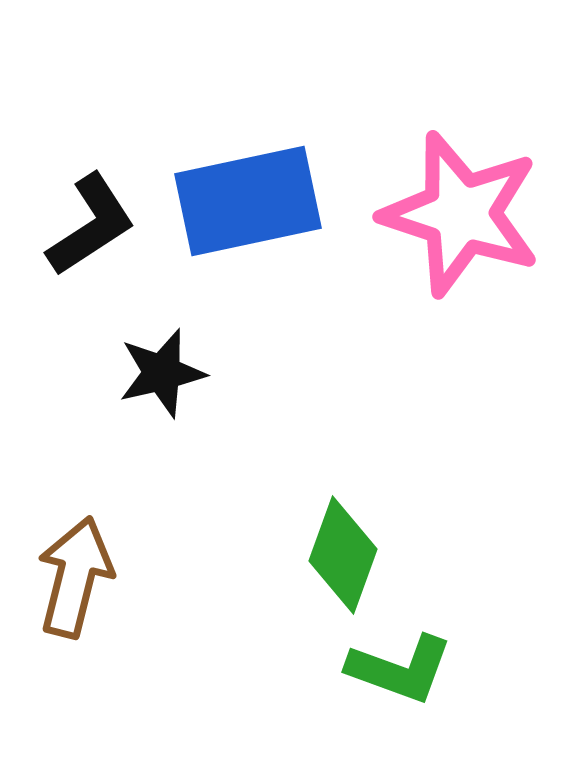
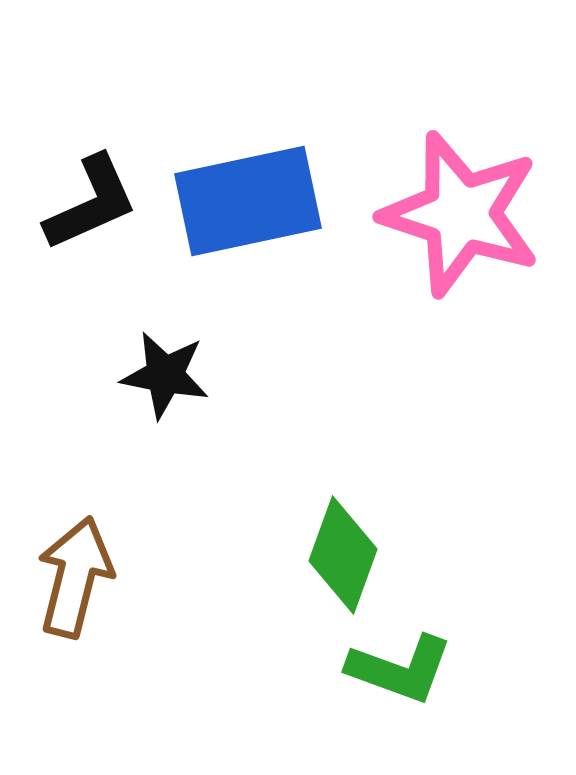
black L-shape: moved 22 px up; rotated 9 degrees clockwise
black star: moved 3 px right, 2 px down; rotated 24 degrees clockwise
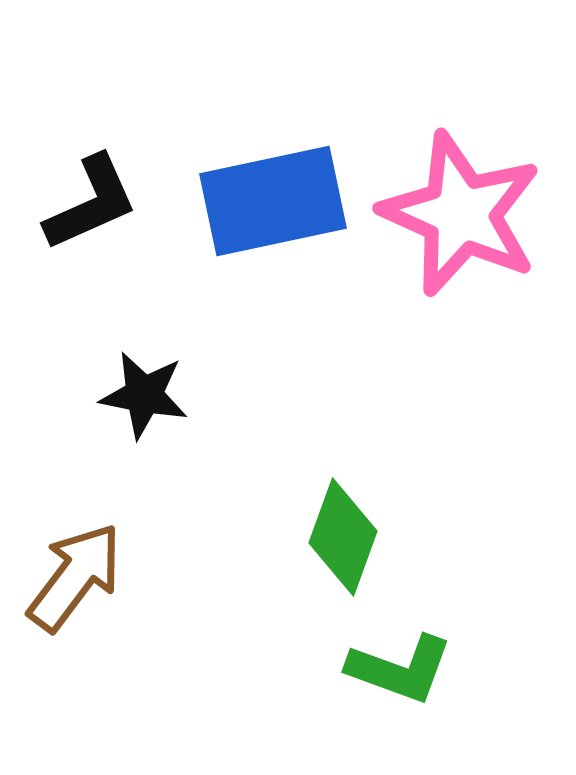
blue rectangle: moved 25 px right
pink star: rotated 6 degrees clockwise
black star: moved 21 px left, 20 px down
green diamond: moved 18 px up
brown arrow: rotated 23 degrees clockwise
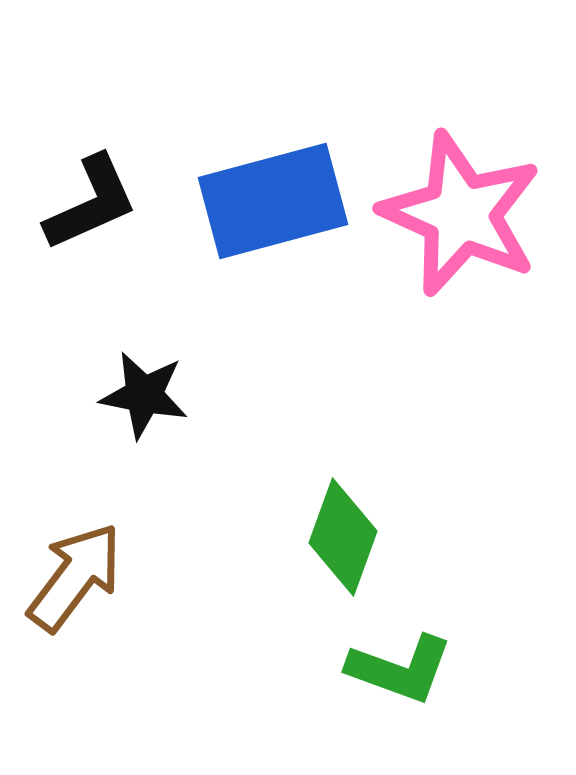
blue rectangle: rotated 3 degrees counterclockwise
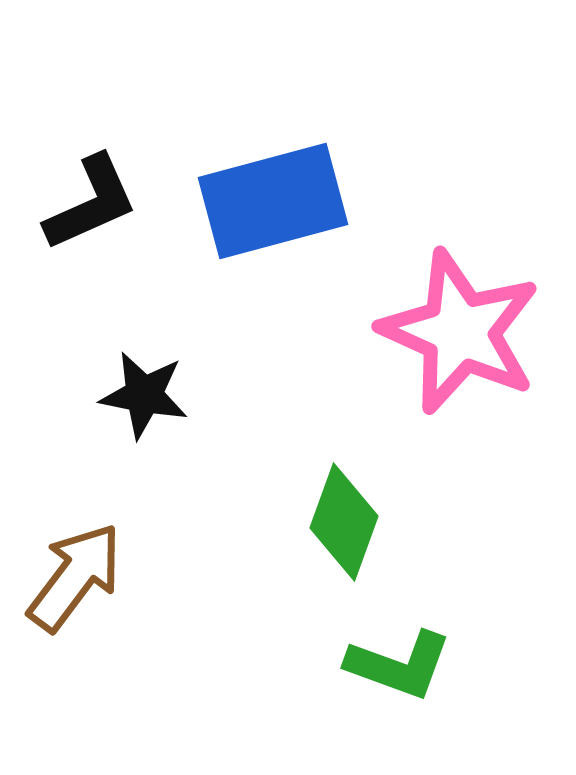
pink star: moved 1 px left, 118 px down
green diamond: moved 1 px right, 15 px up
green L-shape: moved 1 px left, 4 px up
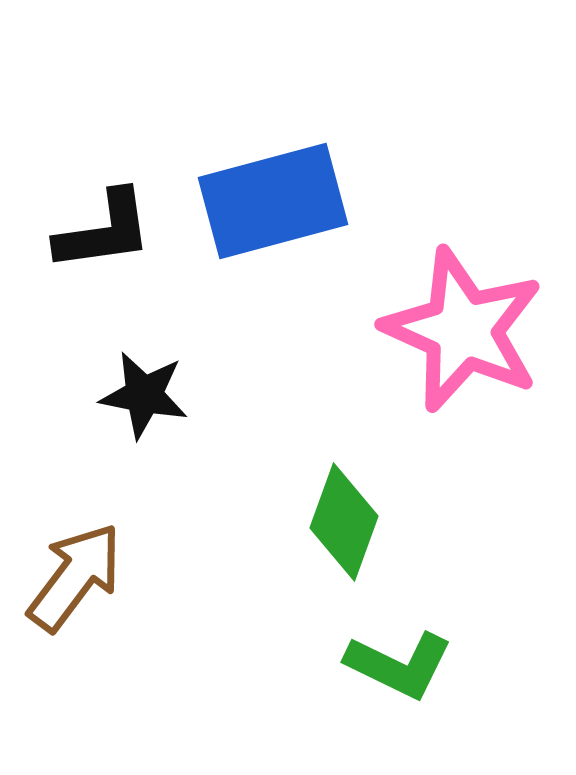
black L-shape: moved 13 px right, 28 px down; rotated 16 degrees clockwise
pink star: moved 3 px right, 2 px up
green L-shape: rotated 6 degrees clockwise
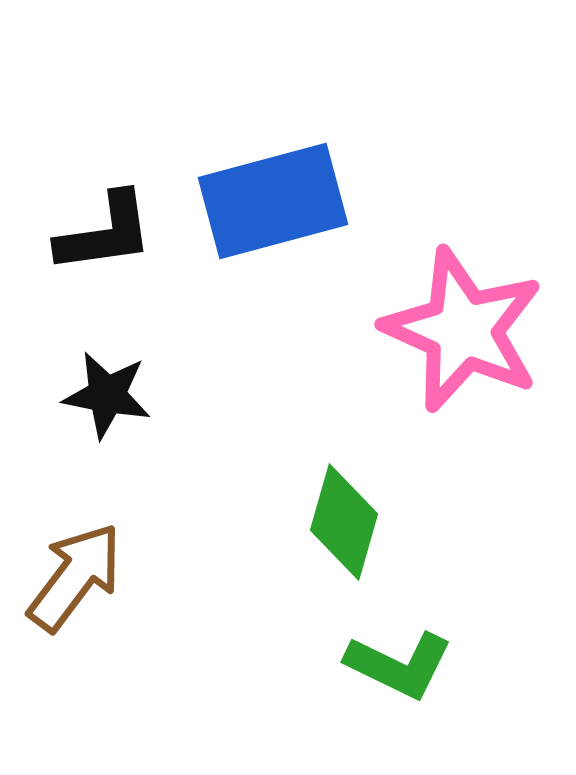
black L-shape: moved 1 px right, 2 px down
black star: moved 37 px left
green diamond: rotated 4 degrees counterclockwise
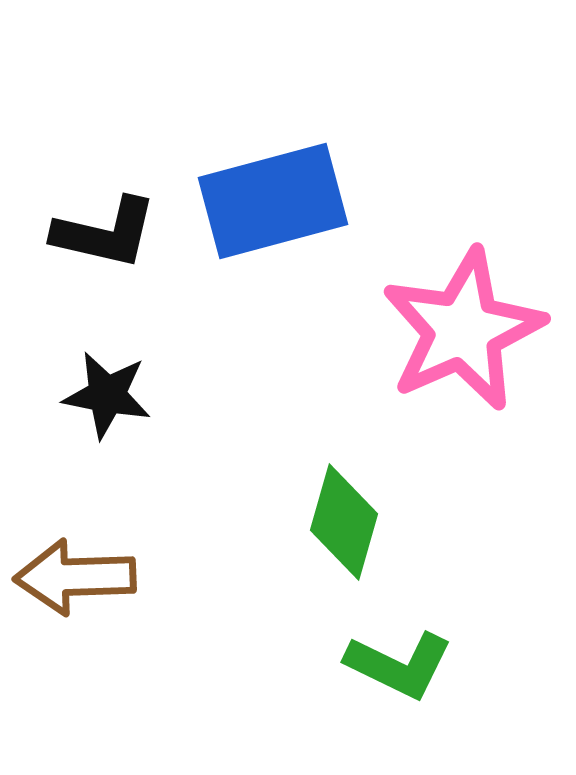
black L-shape: rotated 21 degrees clockwise
pink star: rotated 24 degrees clockwise
brown arrow: rotated 129 degrees counterclockwise
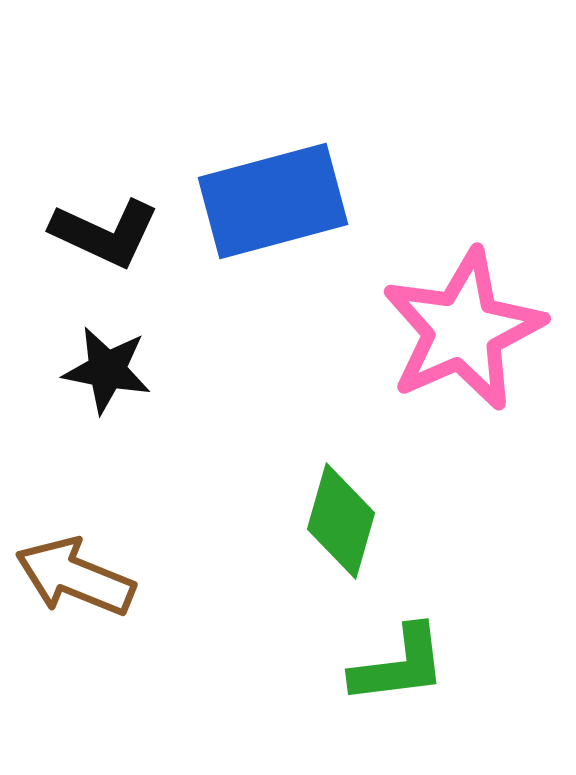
black L-shape: rotated 12 degrees clockwise
black star: moved 25 px up
green diamond: moved 3 px left, 1 px up
brown arrow: rotated 24 degrees clockwise
green L-shape: rotated 33 degrees counterclockwise
